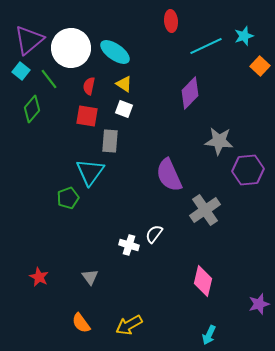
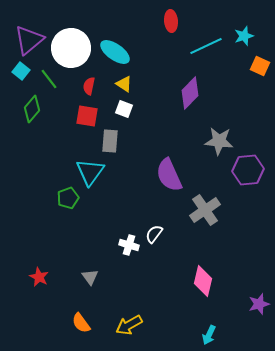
orange square: rotated 18 degrees counterclockwise
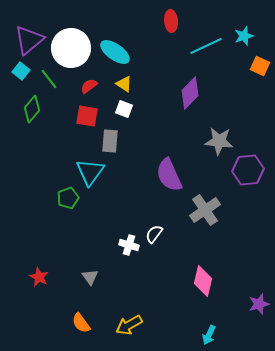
red semicircle: rotated 42 degrees clockwise
